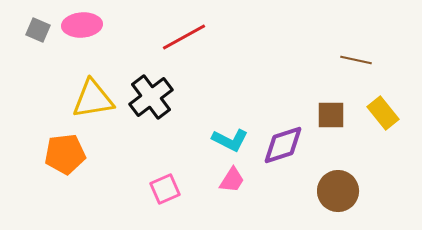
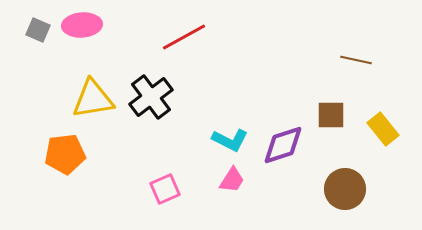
yellow rectangle: moved 16 px down
brown circle: moved 7 px right, 2 px up
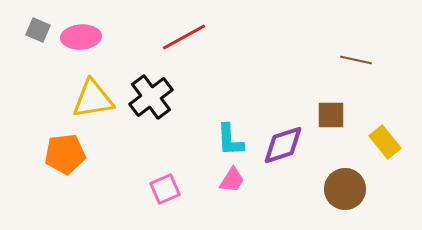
pink ellipse: moved 1 px left, 12 px down
yellow rectangle: moved 2 px right, 13 px down
cyan L-shape: rotated 60 degrees clockwise
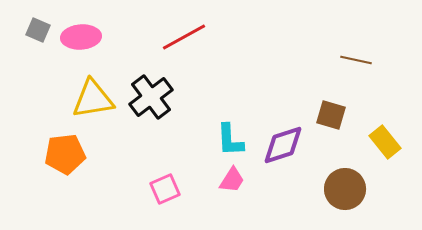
brown square: rotated 16 degrees clockwise
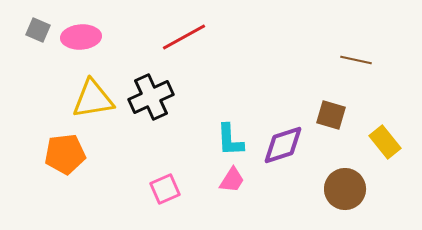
black cross: rotated 12 degrees clockwise
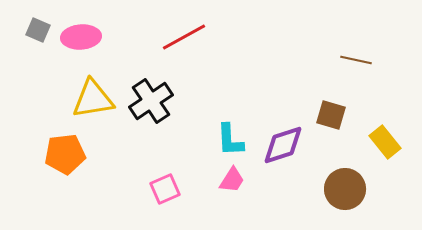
black cross: moved 4 px down; rotated 9 degrees counterclockwise
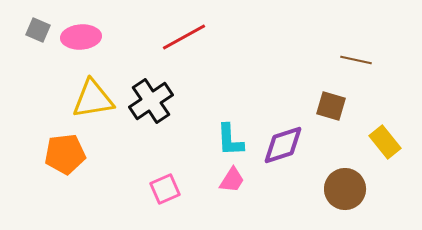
brown square: moved 9 px up
